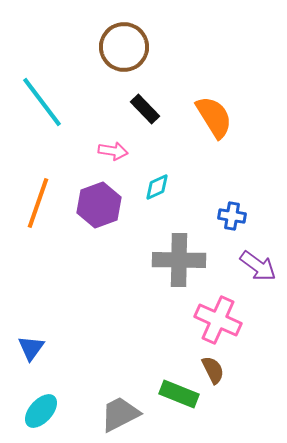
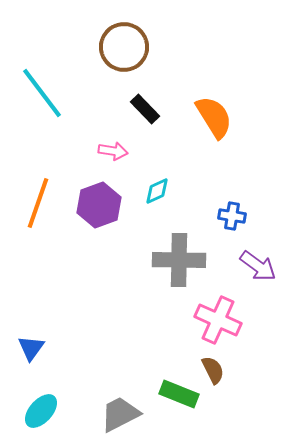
cyan line: moved 9 px up
cyan diamond: moved 4 px down
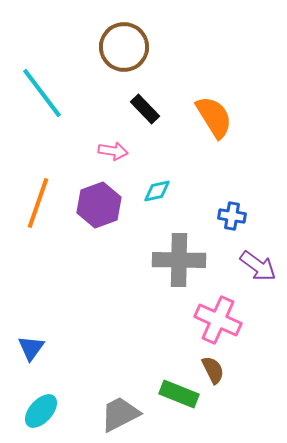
cyan diamond: rotated 12 degrees clockwise
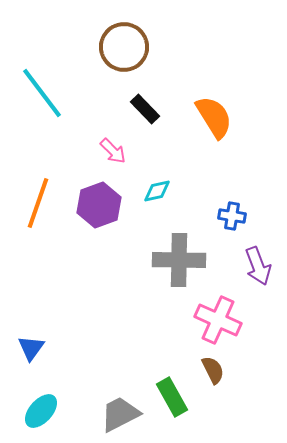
pink arrow: rotated 36 degrees clockwise
purple arrow: rotated 33 degrees clockwise
green rectangle: moved 7 px left, 3 px down; rotated 39 degrees clockwise
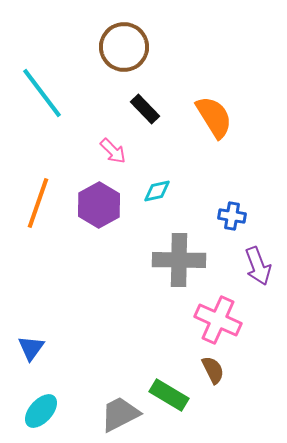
purple hexagon: rotated 9 degrees counterclockwise
green rectangle: moved 3 px left, 2 px up; rotated 30 degrees counterclockwise
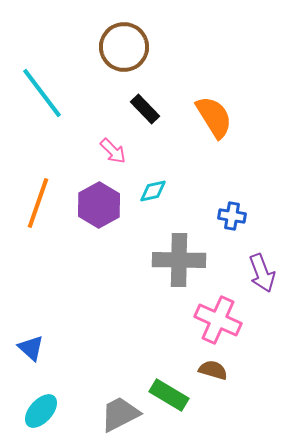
cyan diamond: moved 4 px left
purple arrow: moved 4 px right, 7 px down
blue triangle: rotated 24 degrees counterclockwise
brown semicircle: rotated 48 degrees counterclockwise
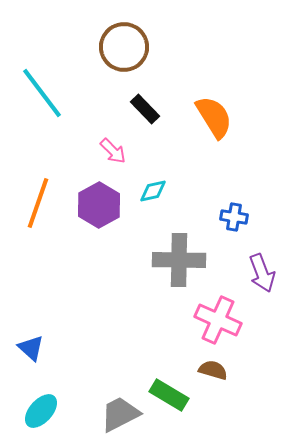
blue cross: moved 2 px right, 1 px down
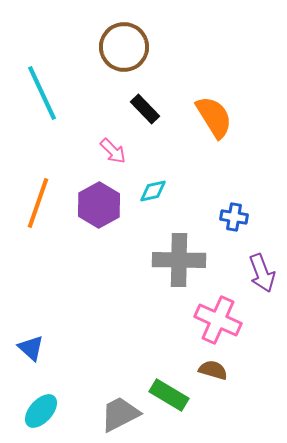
cyan line: rotated 12 degrees clockwise
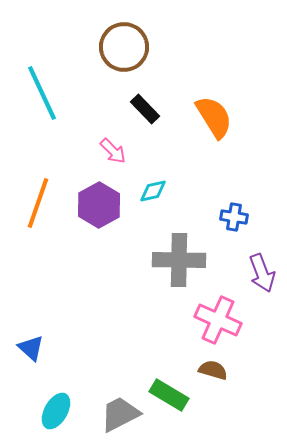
cyan ellipse: moved 15 px right; rotated 12 degrees counterclockwise
